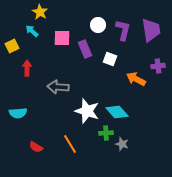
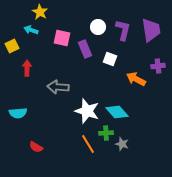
white circle: moved 2 px down
cyan arrow: moved 1 px left, 1 px up; rotated 24 degrees counterclockwise
pink square: rotated 12 degrees clockwise
orange line: moved 18 px right
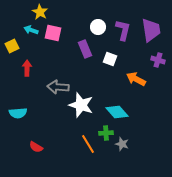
pink square: moved 9 px left, 5 px up
purple cross: moved 6 px up; rotated 24 degrees clockwise
white star: moved 6 px left, 6 px up
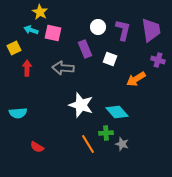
yellow square: moved 2 px right, 2 px down
orange arrow: rotated 60 degrees counterclockwise
gray arrow: moved 5 px right, 19 px up
red semicircle: moved 1 px right
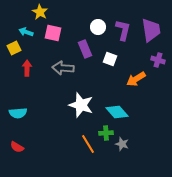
cyan arrow: moved 5 px left, 2 px down
red semicircle: moved 20 px left
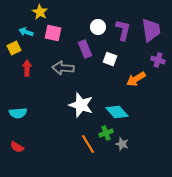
green cross: rotated 16 degrees counterclockwise
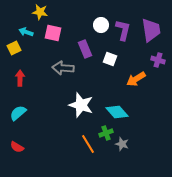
yellow star: rotated 21 degrees counterclockwise
white circle: moved 3 px right, 2 px up
red arrow: moved 7 px left, 10 px down
cyan semicircle: rotated 144 degrees clockwise
